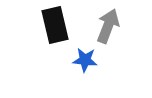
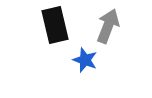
blue star: rotated 15 degrees clockwise
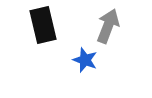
black rectangle: moved 12 px left
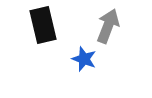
blue star: moved 1 px left, 1 px up
